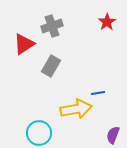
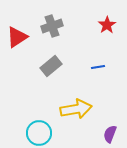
red star: moved 3 px down
red triangle: moved 7 px left, 7 px up
gray rectangle: rotated 20 degrees clockwise
blue line: moved 26 px up
purple semicircle: moved 3 px left, 1 px up
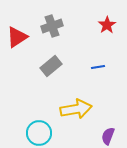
purple semicircle: moved 2 px left, 2 px down
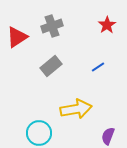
blue line: rotated 24 degrees counterclockwise
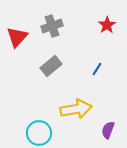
red triangle: rotated 15 degrees counterclockwise
blue line: moved 1 px left, 2 px down; rotated 24 degrees counterclockwise
purple semicircle: moved 6 px up
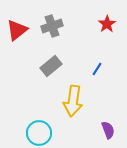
red star: moved 1 px up
red triangle: moved 7 px up; rotated 10 degrees clockwise
yellow arrow: moved 3 px left, 8 px up; rotated 108 degrees clockwise
purple semicircle: rotated 138 degrees clockwise
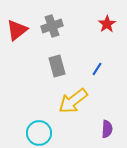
gray rectangle: moved 6 px right; rotated 65 degrees counterclockwise
yellow arrow: rotated 44 degrees clockwise
purple semicircle: moved 1 px left, 1 px up; rotated 24 degrees clockwise
